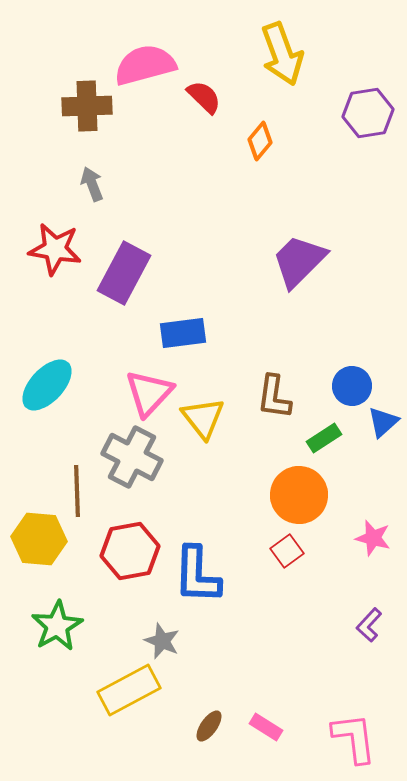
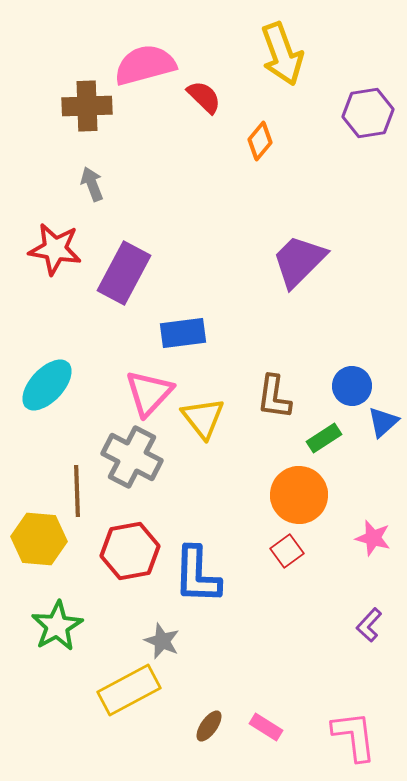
pink L-shape: moved 2 px up
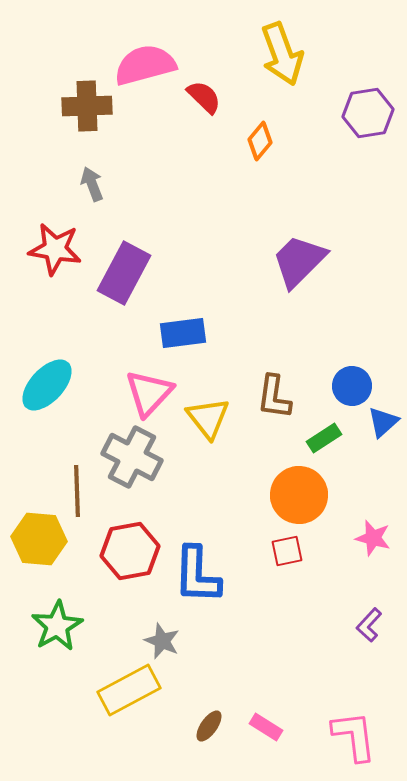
yellow triangle: moved 5 px right
red square: rotated 24 degrees clockwise
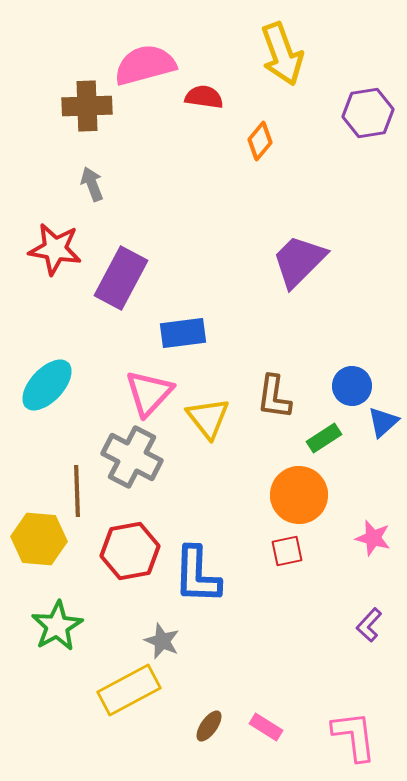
red semicircle: rotated 36 degrees counterclockwise
purple rectangle: moved 3 px left, 5 px down
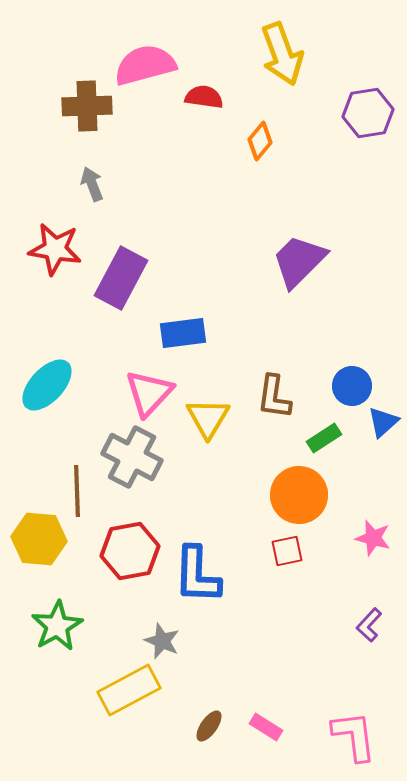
yellow triangle: rotated 9 degrees clockwise
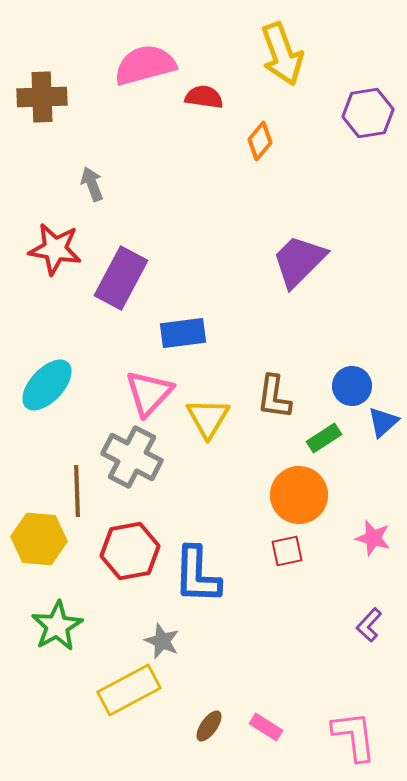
brown cross: moved 45 px left, 9 px up
